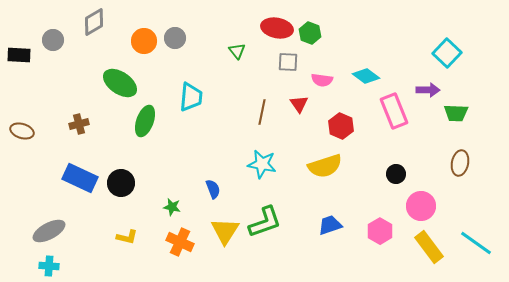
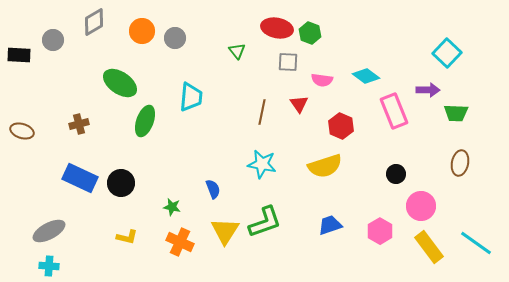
orange circle at (144, 41): moved 2 px left, 10 px up
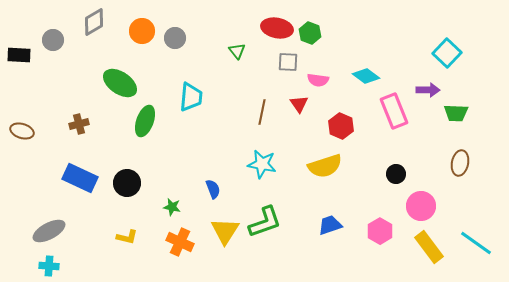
pink semicircle at (322, 80): moved 4 px left
black circle at (121, 183): moved 6 px right
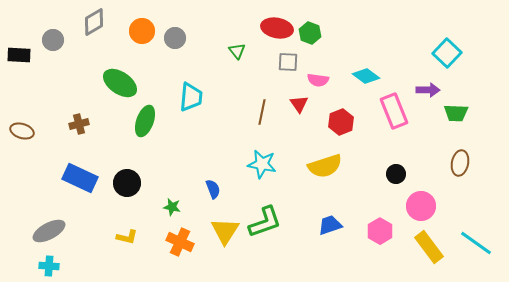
red hexagon at (341, 126): moved 4 px up; rotated 15 degrees clockwise
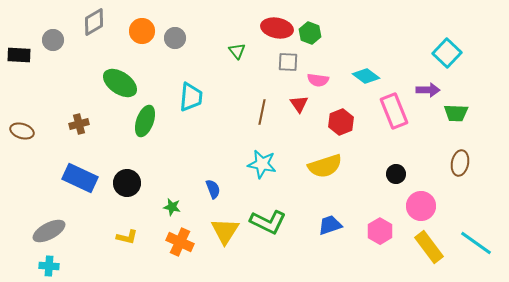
green L-shape at (265, 222): moved 3 px right; rotated 45 degrees clockwise
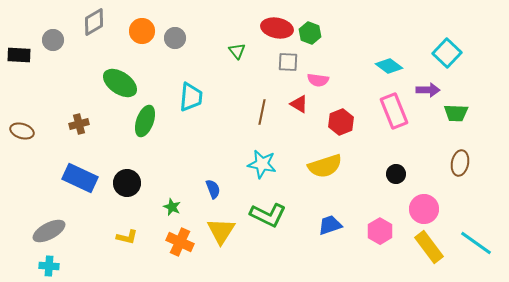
cyan diamond at (366, 76): moved 23 px right, 10 px up
red triangle at (299, 104): rotated 24 degrees counterclockwise
pink circle at (421, 206): moved 3 px right, 3 px down
green star at (172, 207): rotated 12 degrees clockwise
green L-shape at (268, 222): moved 7 px up
yellow triangle at (225, 231): moved 4 px left
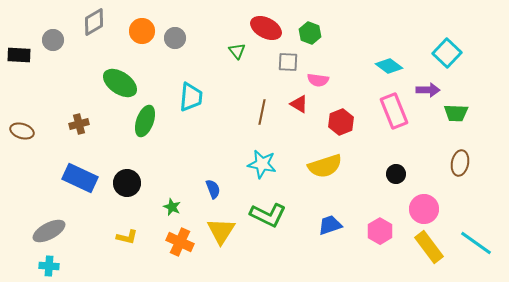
red ellipse at (277, 28): moved 11 px left; rotated 16 degrees clockwise
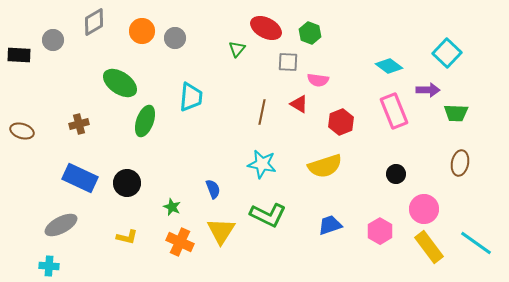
green triangle at (237, 51): moved 2 px up; rotated 18 degrees clockwise
gray ellipse at (49, 231): moved 12 px right, 6 px up
